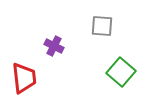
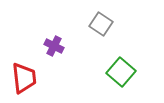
gray square: moved 1 px left, 2 px up; rotated 30 degrees clockwise
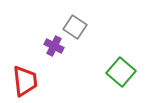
gray square: moved 26 px left, 3 px down
red trapezoid: moved 1 px right, 3 px down
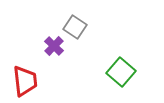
purple cross: rotated 18 degrees clockwise
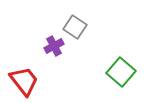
purple cross: rotated 18 degrees clockwise
red trapezoid: moved 1 px left; rotated 32 degrees counterclockwise
